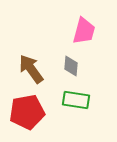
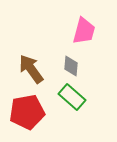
green rectangle: moved 4 px left, 3 px up; rotated 32 degrees clockwise
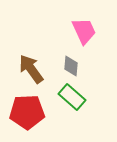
pink trapezoid: rotated 40 degrees counterclockwise
red pentagon: rotated 8 degrees clockwise
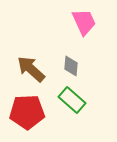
pink trapezoid: moved 9 px up
brown arrow: rotated 12 degrees counterclockwise
green rectangle: moved 3 px down
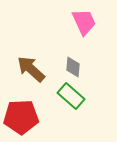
gray diamond: moved 2 px right, 1 px down
green rectangle: moved 1 px left, 4 px up
red pentagon: moved 6 px left, 5 px down
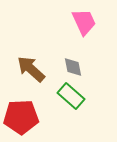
gray diamond: rotated 15 degrees counterclockwise
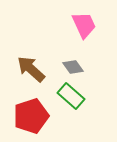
pink trapezoid: moved 3 px down
gray diamond: rotated 25 degrees counterclockwise
red pentagon: moved 10 px right, 1 px up; rotated 16 degrees counterclockwise
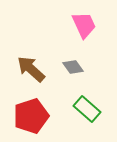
green rectangle: moved 16 px right, 13 px down
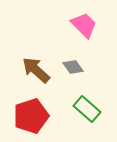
pink trapezoid: rotated 20 degrees counterclockwise
brown arrow: moved 5 px right, 1 px down
